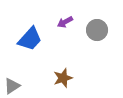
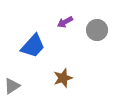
blue trapezoid: moved 3 px right, 7 px down
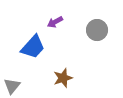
purple arrow: moved 10 px left
blue trapezoid: moved 1 px down
gray triangle: rotated 18 degrees counterclockwise
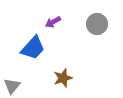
purple arrow: moved 2 px left
gray circle: moved 6 px up
blue trapezoid: moved 1 px down
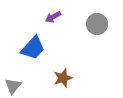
purple arrow: moved 5 px up
gray triangle: moved 1 px right
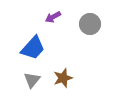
gray circle: moved 7 px left
gray triangle: moved 19 px right, 6 px up
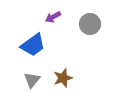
blue trapezoid: moved 3 px up; rotated 12 degrees clockwise
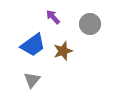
purple arrow: rotated 77 degrees clockwise
brown star: moved 27 px up
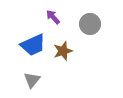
blue trapezoid: rotated 12 degrees clockwise
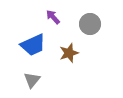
brown star: moved 6 px right, 2 px down
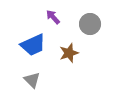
gray triangle: rotated 24 degrees counterclockwise
